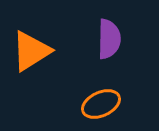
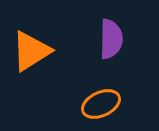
purple semicircle: moved 2 px right
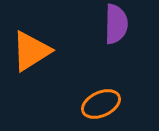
purple semicircle: moved 5 px right, 15 px up
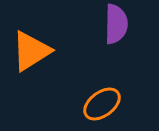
orange ellipse: moved 1 px right; rotated 12 degrees counterclockwise
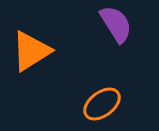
purple semicircle: rotated 33 degrees counterclockwise
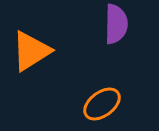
purple semicircle: rotated 33 degrees clockwise
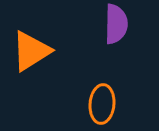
orange ellipse: rotated 48 degrees counterclockwise
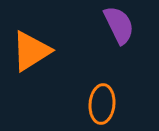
purple semicircle: moved 3 px right, 1 px down; rotated 27 degrees counterclockwise
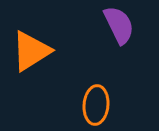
orange ellipse: moved 6 px left, 1 px down
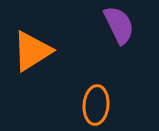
orange triangle: moved 1 px right
